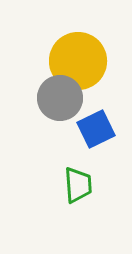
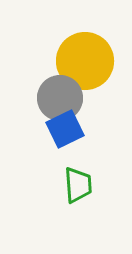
yellow circle: moved 7 px right
blue square: moved 31 px left
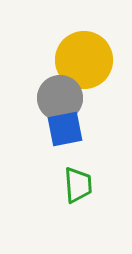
yellow circle: moved 1 px left, 1 px up
blue square: rotated 15 degrees clockwise
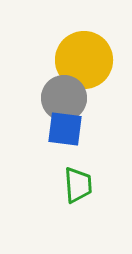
gray circle: moved 4 px right
blue square: rotated 18 degrees clockwise
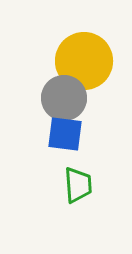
yellow circle: moved 1 px down
blue square: moved 5 px down
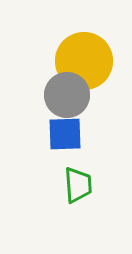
gray circle: moved 3 px right, 3 px up
blue square: rotated 9 degrees counterclockwise
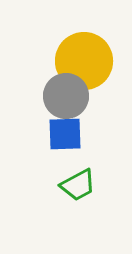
gray circle: moved 1 px left, 1 px down
green trapezoid: rotated 66 degrees clockwise
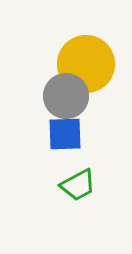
yellow circle: moved 2 px right, 3 px down
